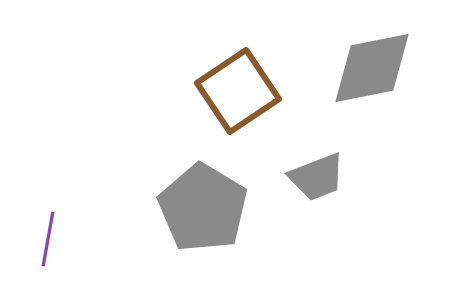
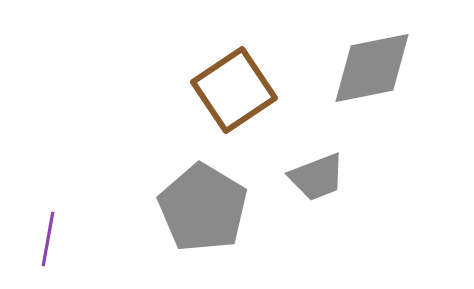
brown square: moved 4 px left, 1 px up
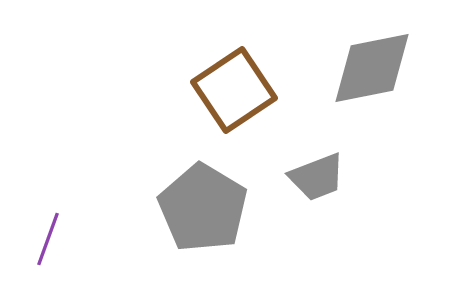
purple line: rotated 10 degrees clockwise
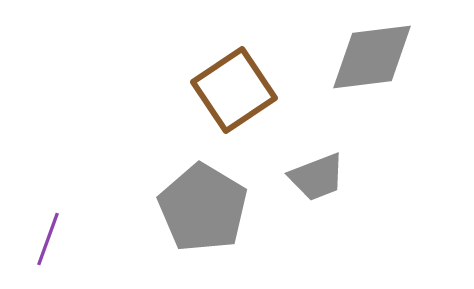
gray diamond: moved 11 px up; rotated 4 degrees clockwise
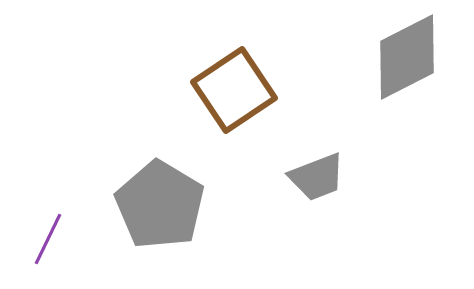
gray diamond: moved 35 px right; rotated 20 degrees counterclockwise
gray pentagon: moved 43 px left, 3 px up
purple line: rotated 6 degrees clockwise
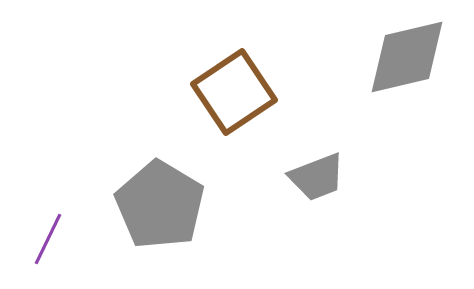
gray diamond: rotated 14 degrees clockwise
brown square: moved 2 px down
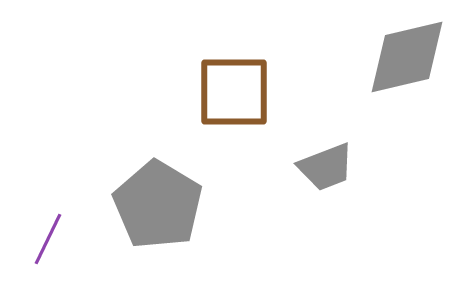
brown square: rotated 34 degrees clockwise
gray trapezoid: moved 9 px right, 10 px up
gray pentagon: moved 2 px left
